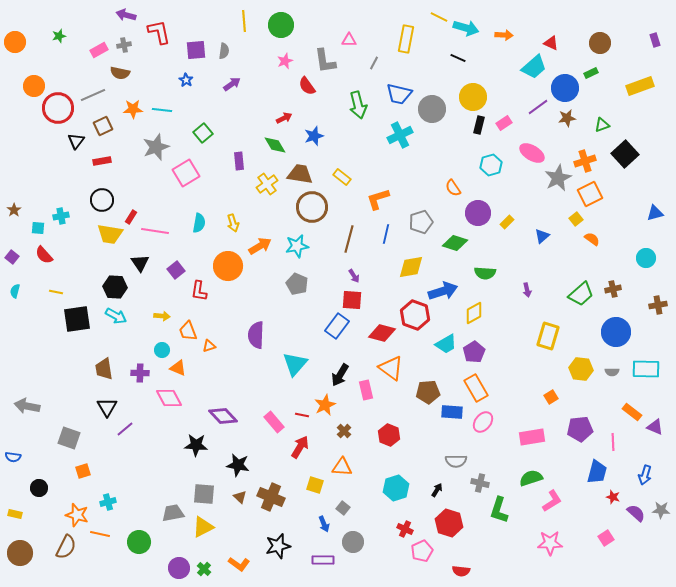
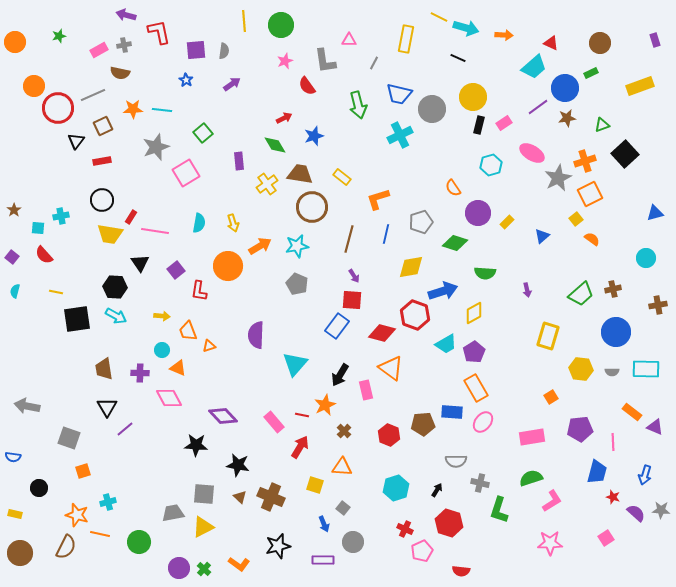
brown pentagon at (428, 392): moved 5 px left, 32 px down
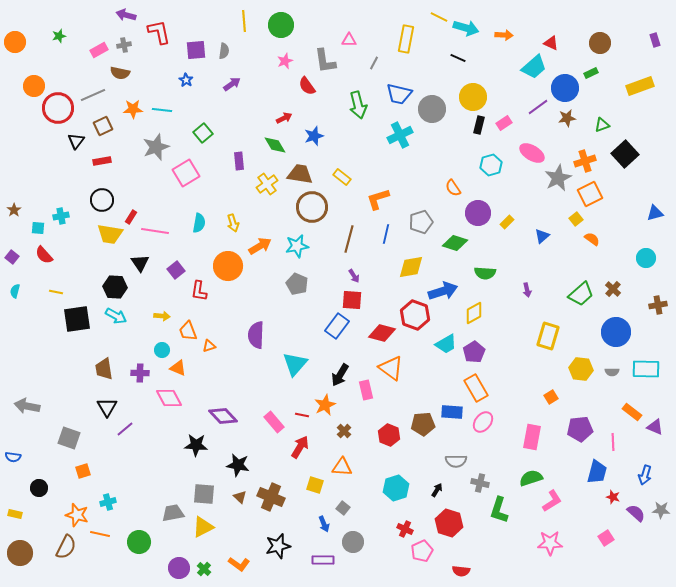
brown cross at (613, 289): rotated 35 degrees counterclockwise
pink rectangle at (532, 437): rotated 70 degrees counterclockwise
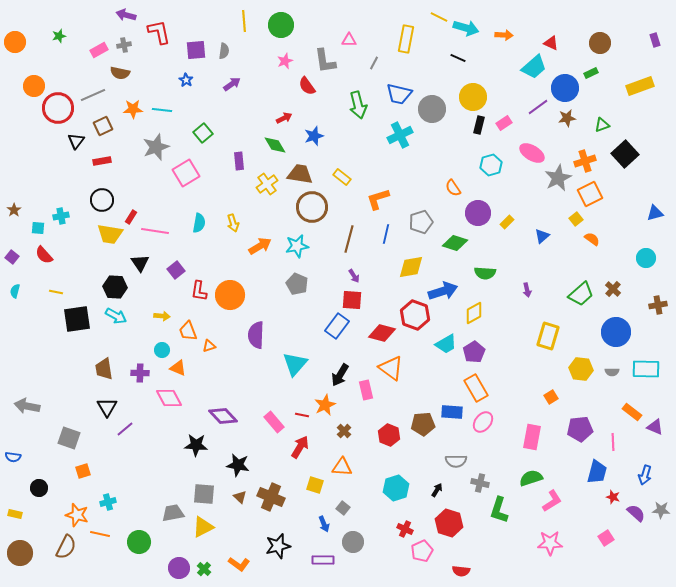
orange circle at (228, 266): moved 2 px right, 29 px down
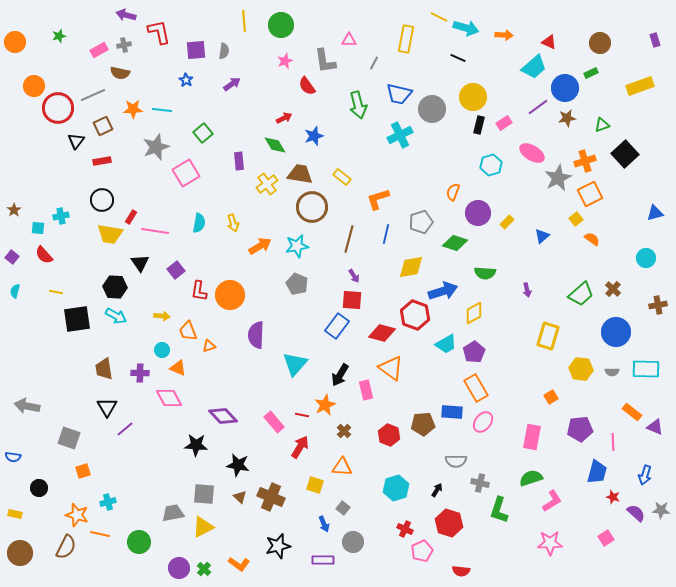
red triangle at (551, 43): moved 2 px left, 1 px up
orange semicircle at (453, 188): moved 4 px down; rotated 54 degrees clockwise
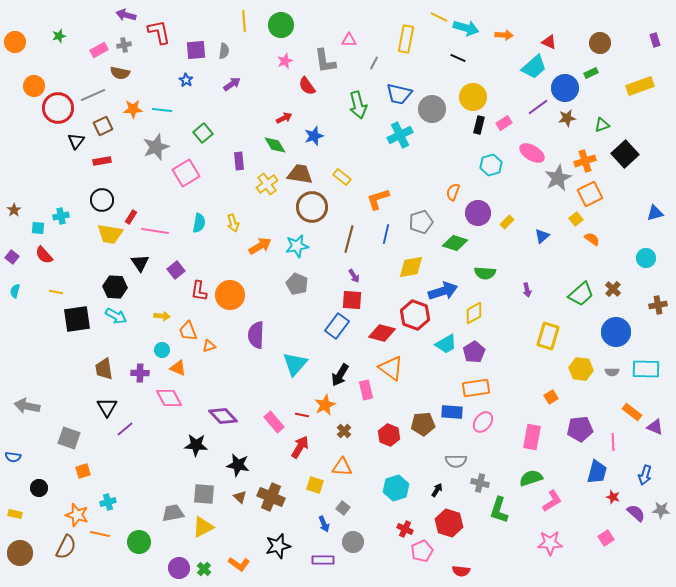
orange rectangle at (476, 388): rotated 68 degrees counterclockwise
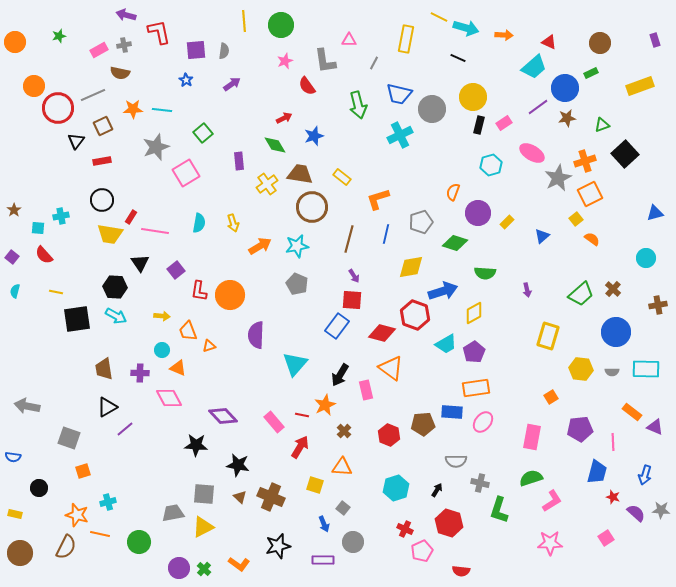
black triangle at (107, 407): rotated 30 degrees clockwise
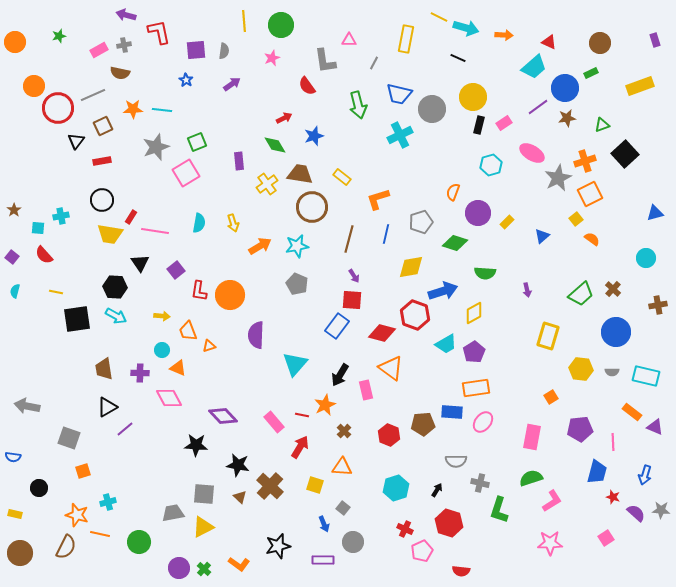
pink star at (285, 61): moved 13 px left, 3 px up
green square at (203, 133): moved 6 px left, 9 px down; rotated 18 degrees clockwise
cyan rectangle at (646, 369): moved 7 px down; rotated 12 degrees clockwise
brown cross at (271, 497): moved 1 px left, 11 px up; rotated 20 degrees clockwise
